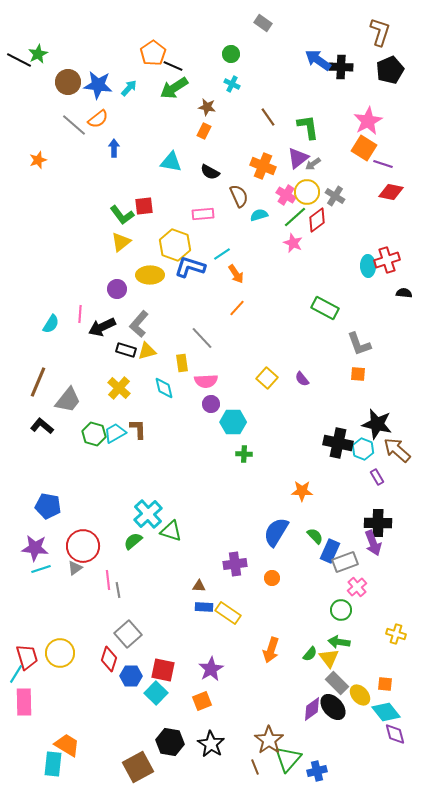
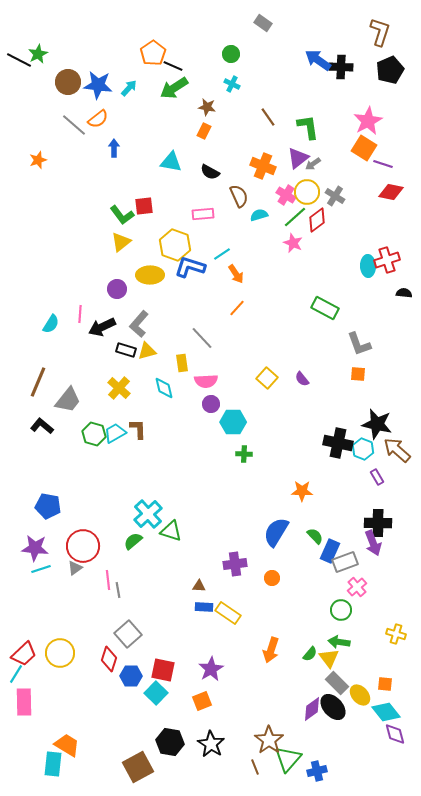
red trapezoid at (27, 657): moved 3 px left, 3 px up; rotated 64 degrees clockwise
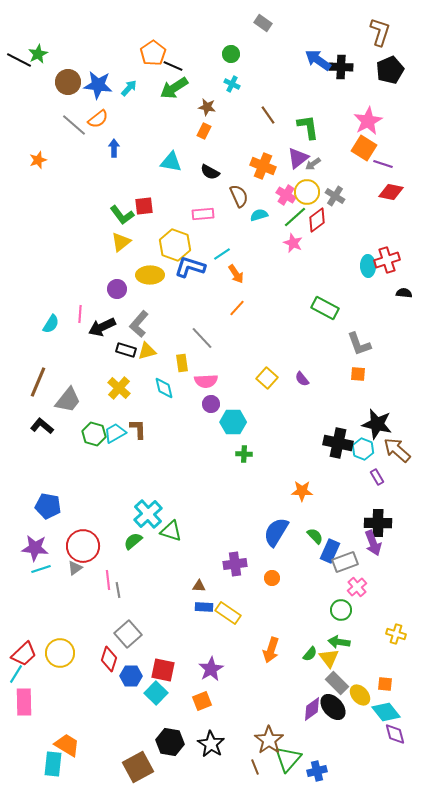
brown line at (268, 117): moved 2 px up
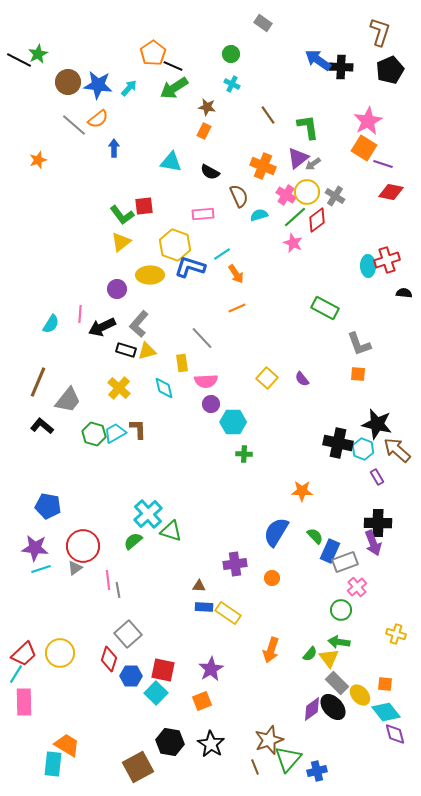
orange line at (237, 308): rotated 24 degrees clockwise
brown star at (269, 740): rotated 16 degrees clockwise
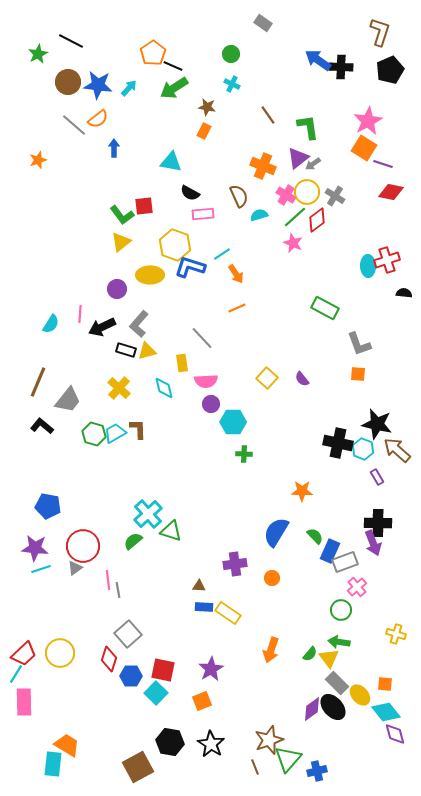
black line at (19, 60): moved 52 px right, 19 px up
black semicircle at (210, 172): moved 20 px left, 21 px down
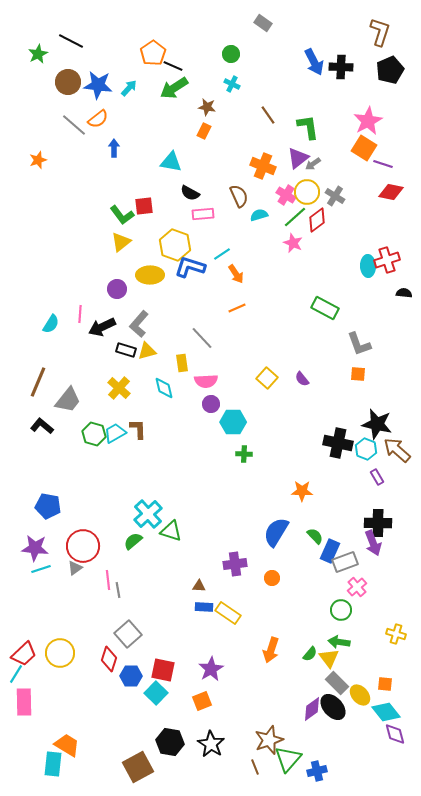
blue arrow at (318, 60): moved 4 px left, 2 px down; rotated 152 degrees counterclockwise
cyan hexagon at (363, 449): moved 3 px right
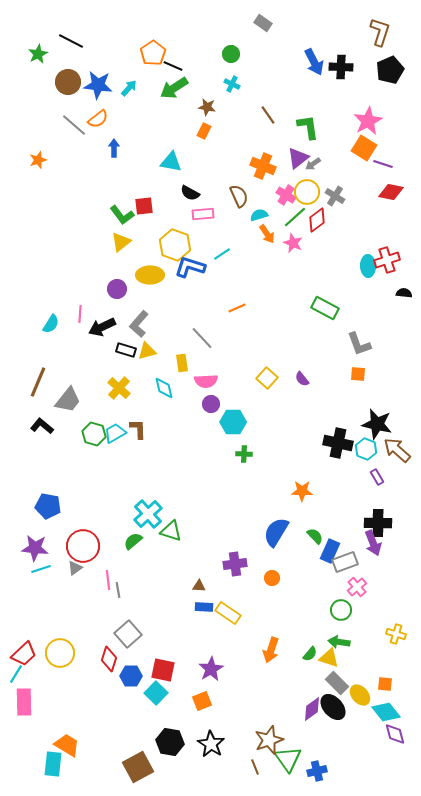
orange arrow at (236, 274): moved 31 px right, 40 px up
yellow triangle at (329, 658): rotated 35 degrees counterclockwise
green triangle at (288, 759): rotated 16 degrees counterclockwise
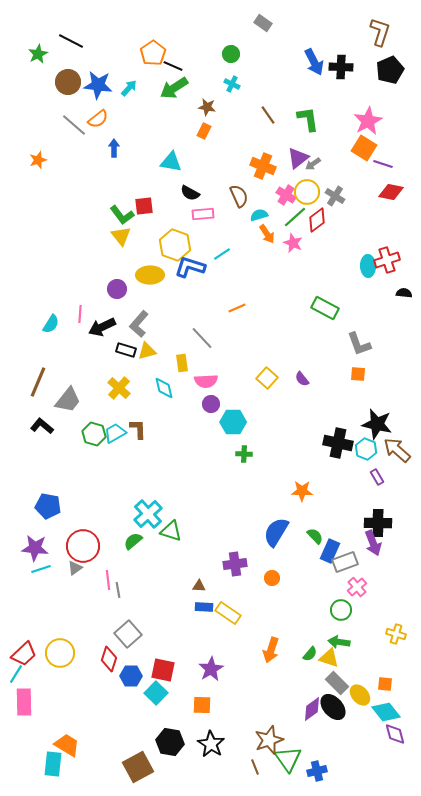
green L-shape at (308, 127): moved 8 px up
yellow triangle at (121, 242): moved 6 px up; rotated 30 degrees counterclockwise
orange square at (202, 701): moved 4 px down; rotated 24 degrees clockwise
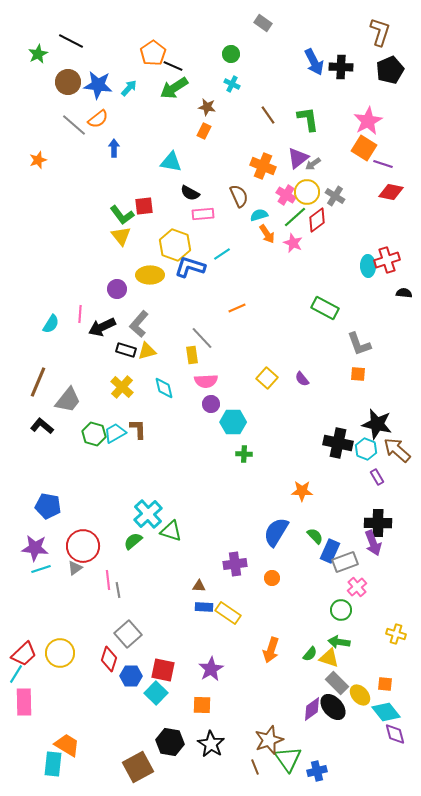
yellow rectangle at (182, 363): moved 10 px right, 8 px up
yellow cross at (119, 388): moved 3 px right, 1 px up
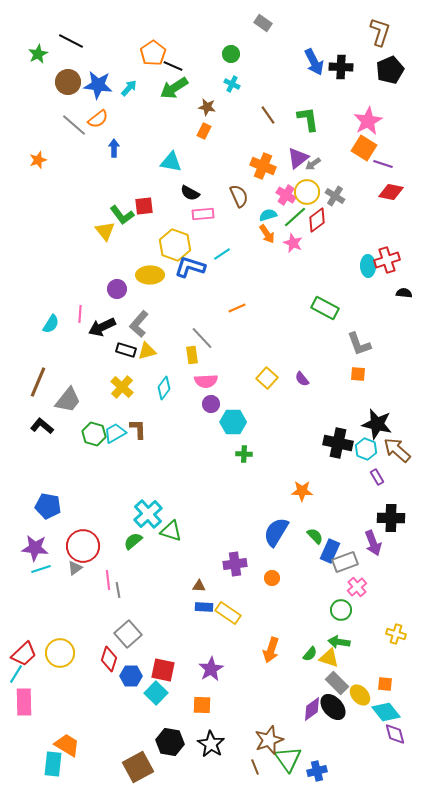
cyan semicircle at (259, 215): moved 9 px right
yellow triangle at (121, 236): moved 16 px left, 5 px up
cyan diamond at (164, 388): rotated 50 degrees clockwise
black cross at (378, 523): moved 13 px right, 5 px up
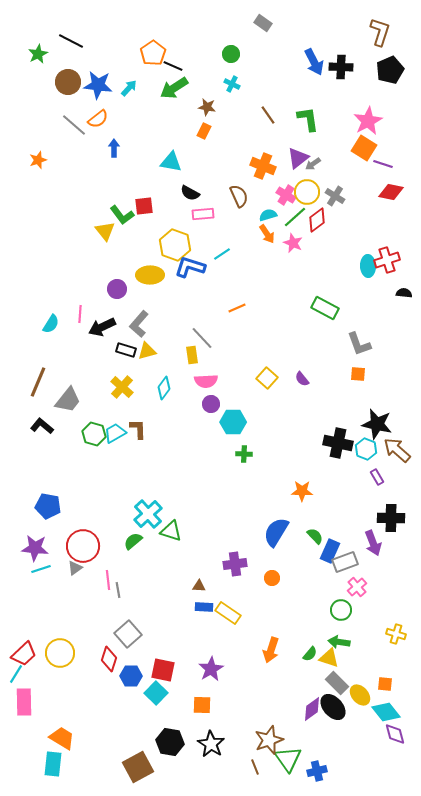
orange trapezoid at (67, 745): moved 5 px left, 7 px up
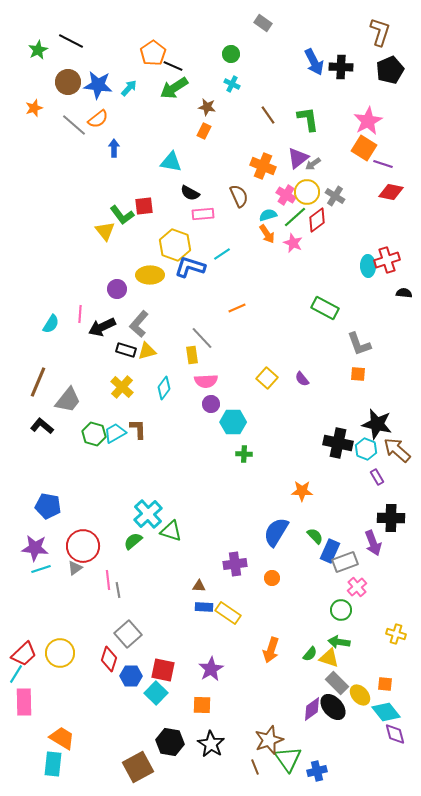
green star at (38, 54): moved 4 px up
orange star at (38, 160): moved 4 px left, 52 px up
